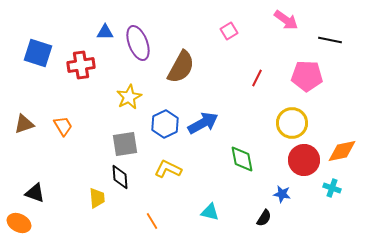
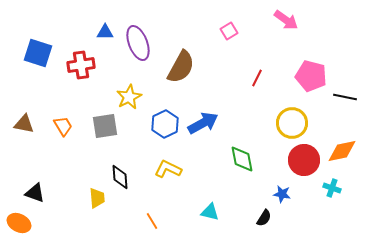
black line: moved 15 px right, 57 px down
pink pentagon: moved 4 px right; rotated 12 degrees clockwise
brown triangle: rotated 30 degrees clockwise
gray square: moved 20 px left, 18 px up
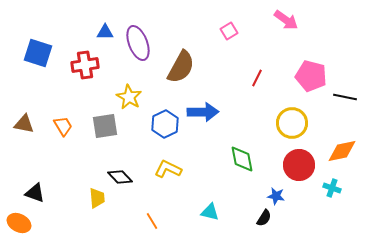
red cross: moved 4 px right
yellow star: rotated 15 degrees counterclockwise
blue arrow: moved 11 px up; rotated 28 degrees clockwise
red circle: moved 5 px left, 5 px down
black diamond: rotated 40 degrees counterclockwise
blue star: moved 6 px left, 2 px down
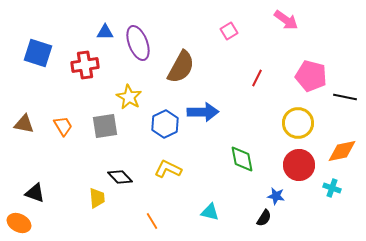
yellow circle: moved 6 px right
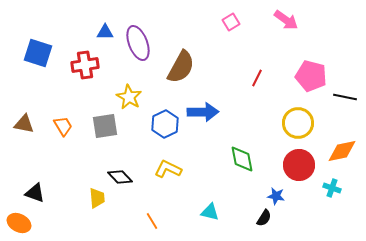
pink square: moved 2 px right, 9 px up
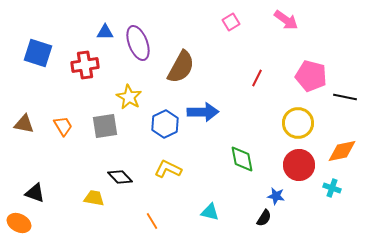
yellow trapezoid: moved 3 px left; rotated 75 degrees counterclockwise
